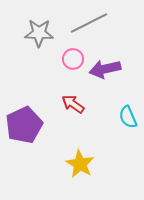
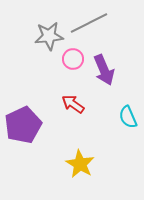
gray star: moved 10 px right, 3 px down; rotated 8 degrees counterclockwise
purple arrow: moved 1 px left, 1 px down; rotated 100 degrees counterclockwise
purple pentagon: moved 1 px left
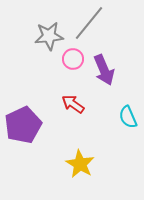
gray line: rotated 24 degrees counterclockwise
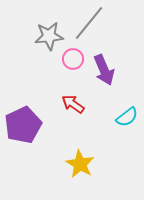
cyan semicircle: moved 1 px left; rotated 105 degrees counterclockwise
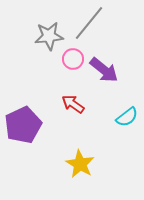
purple arrow: rotated 28 degrees counterclockwise
